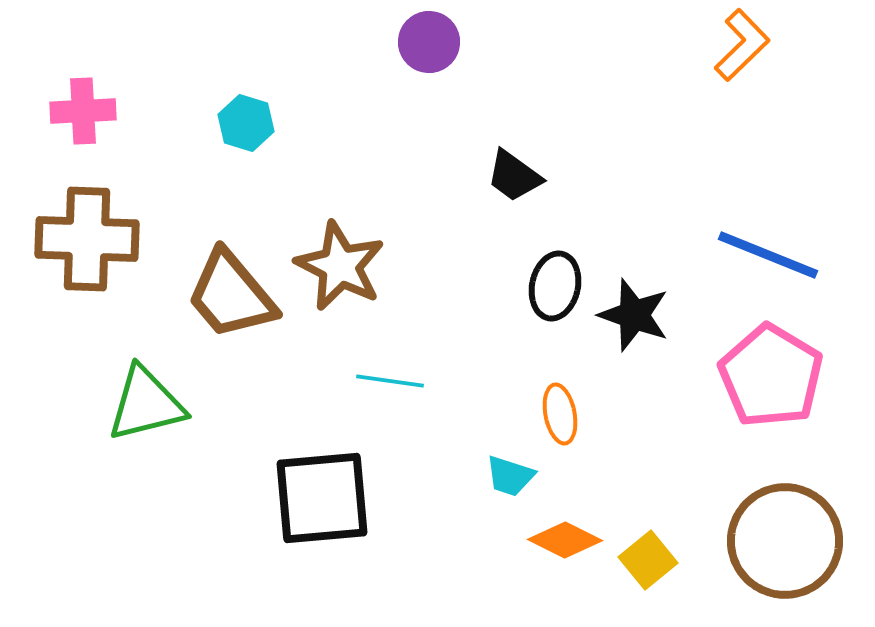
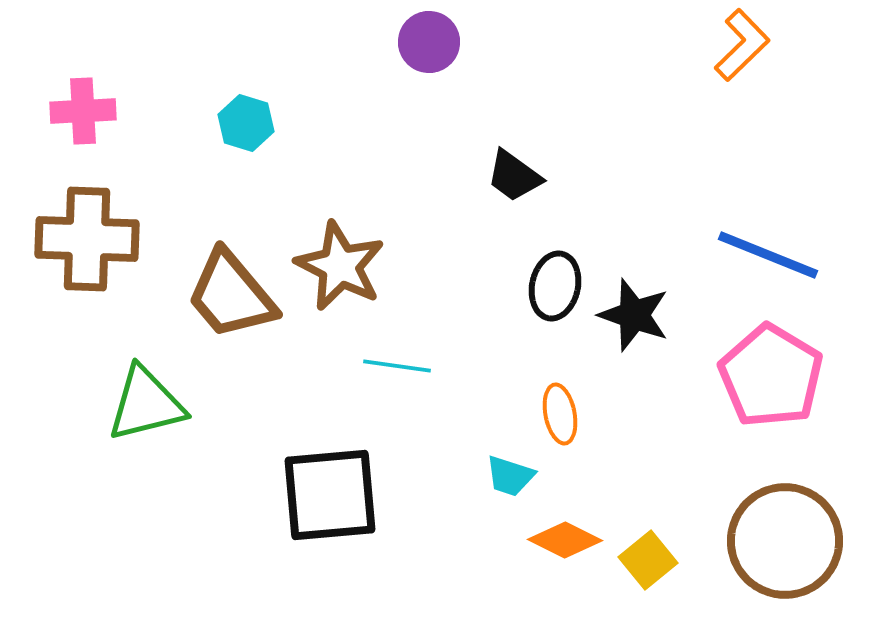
cyan line: moved 7 px right, 15 px up
black square: moved 8 px right, 3 px up
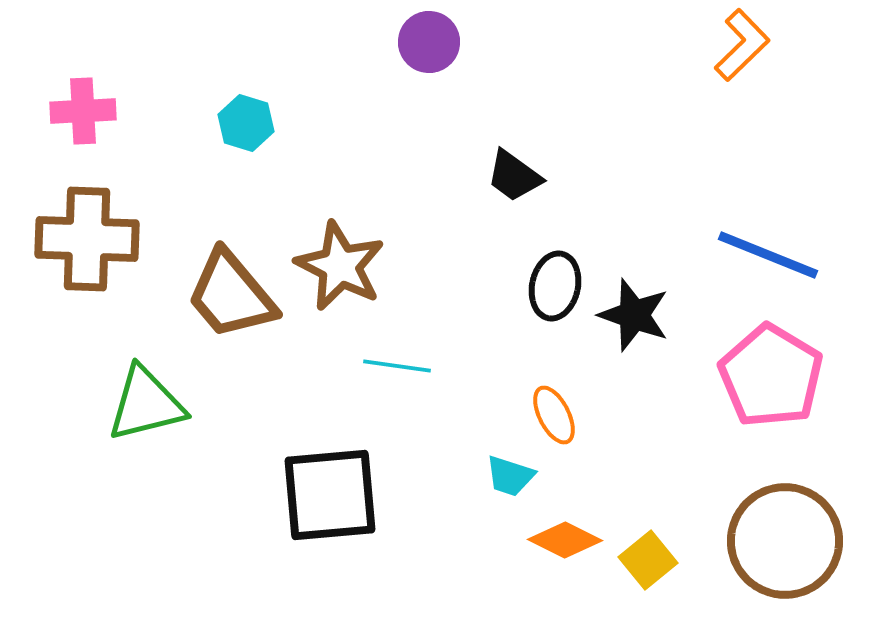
orange ellipse: moved 6 px left, 1 px down; rotated 16 degrees counterclockwise
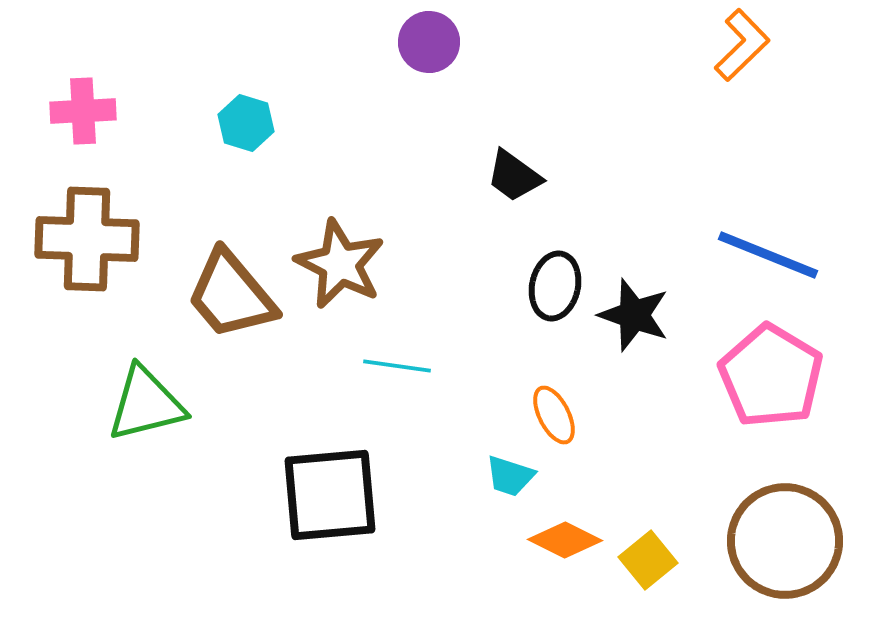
brown star: moved 2 px up
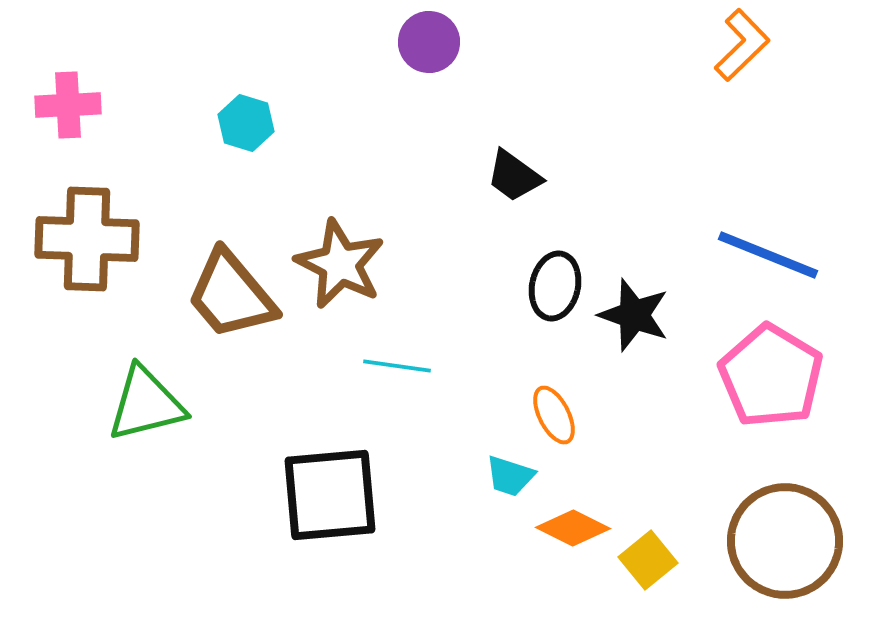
pink cross: moved 15 px left, 6 px up
orange diamond: moved 8 px right, 12 px up
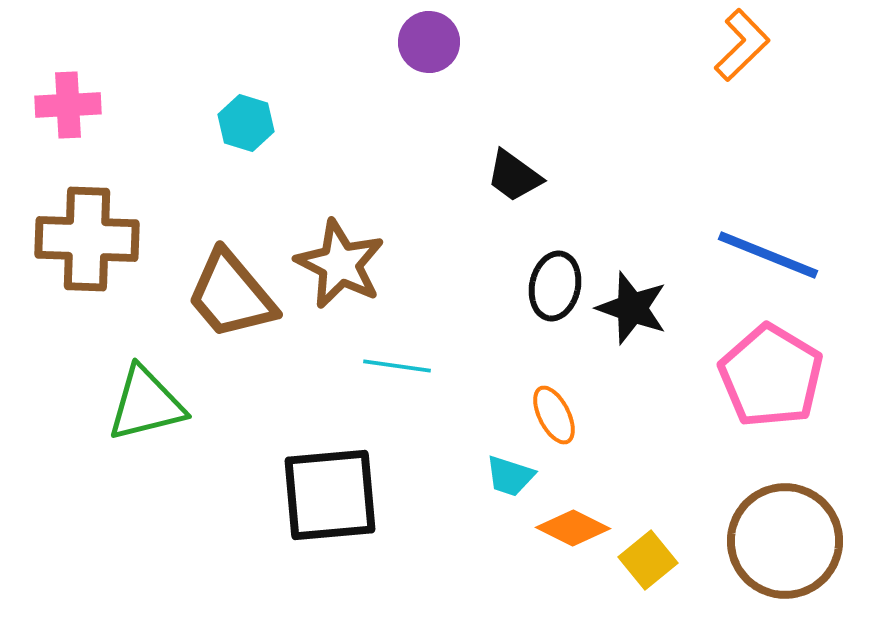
black star: moved 2 px left, 7 px up
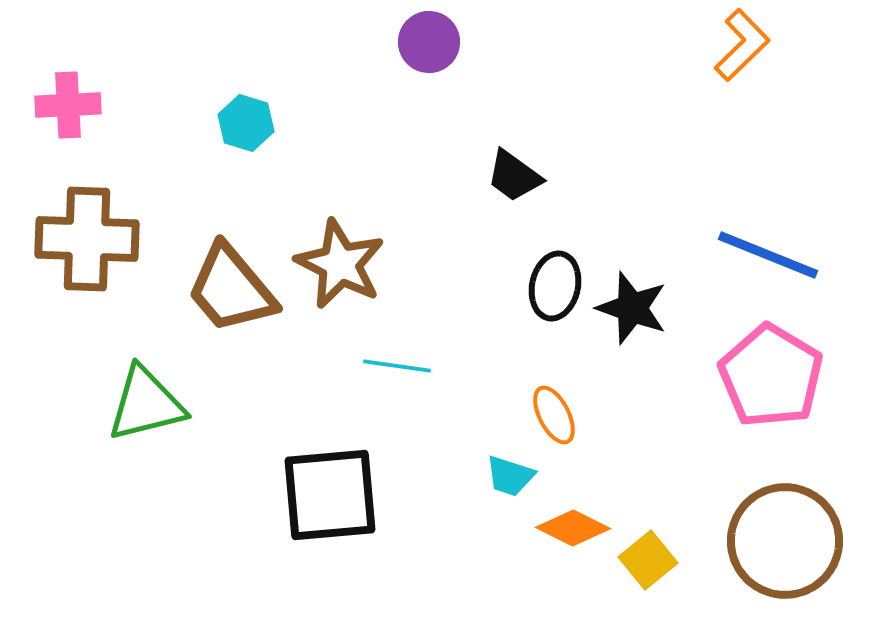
brown trapezoid: moved 6 px up
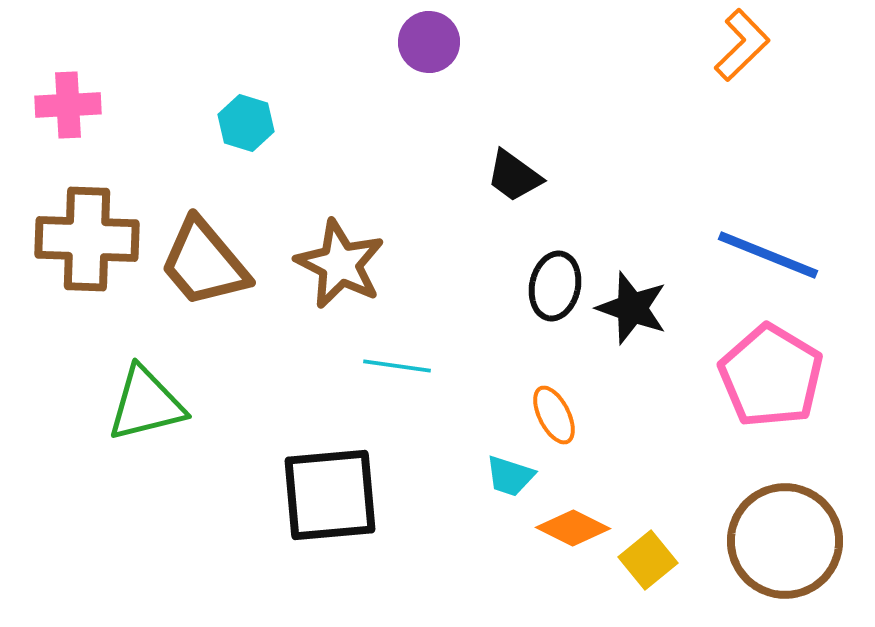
brown trapezoid: moved 27 px left, 26 px up
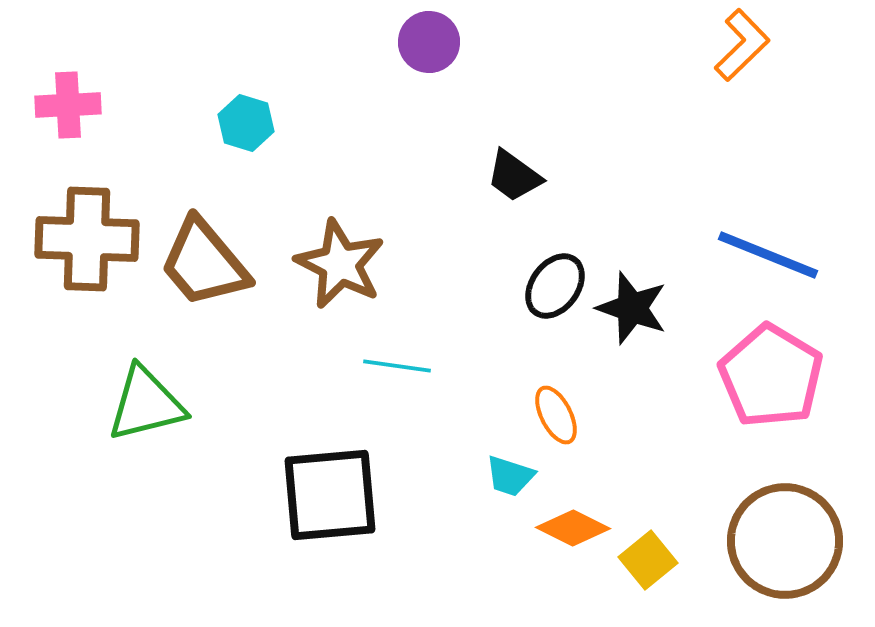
black ellipse: rotated 24 degrees clockwise
orange ellipse: moved 2 px right
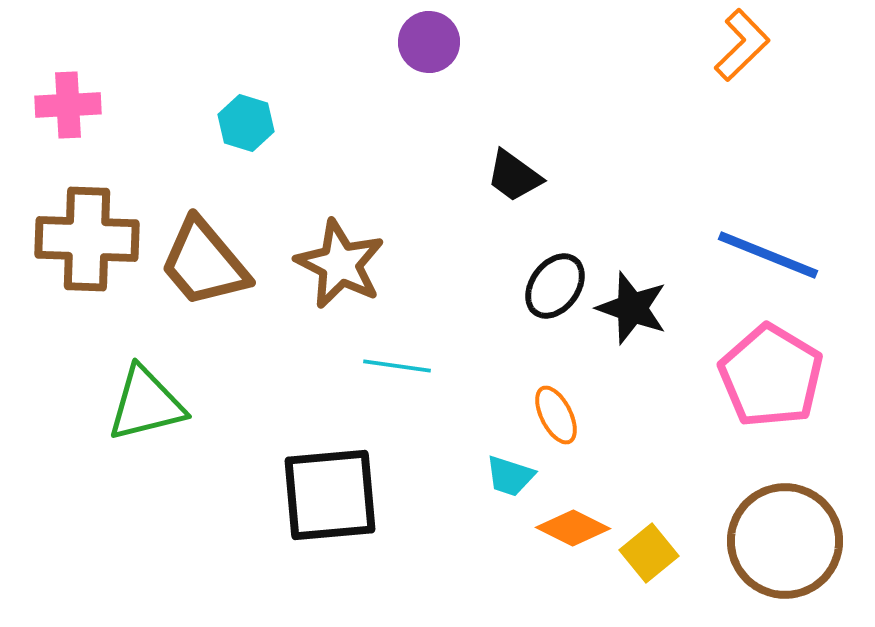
yellow square: moved 1 px right, 7 px up
